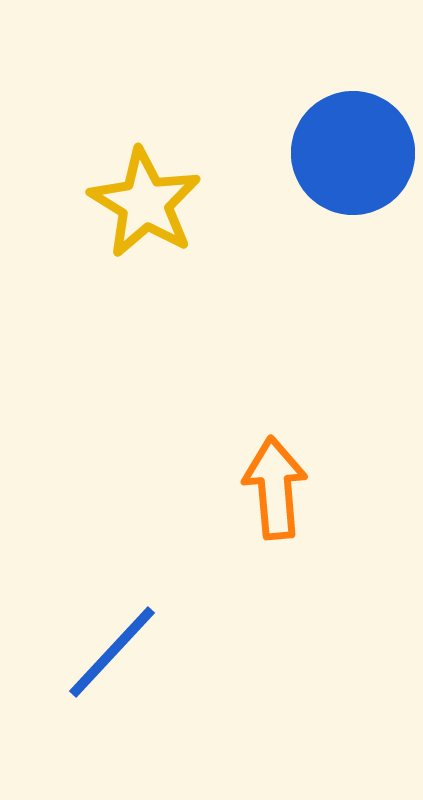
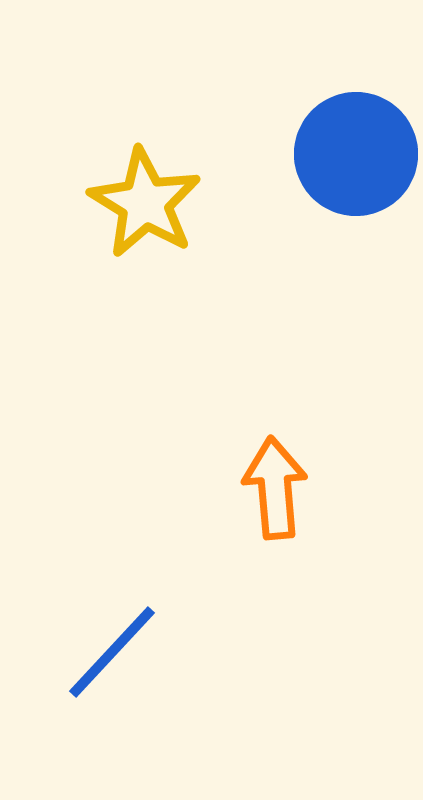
blue circle: moved 3 px right, 1 px down
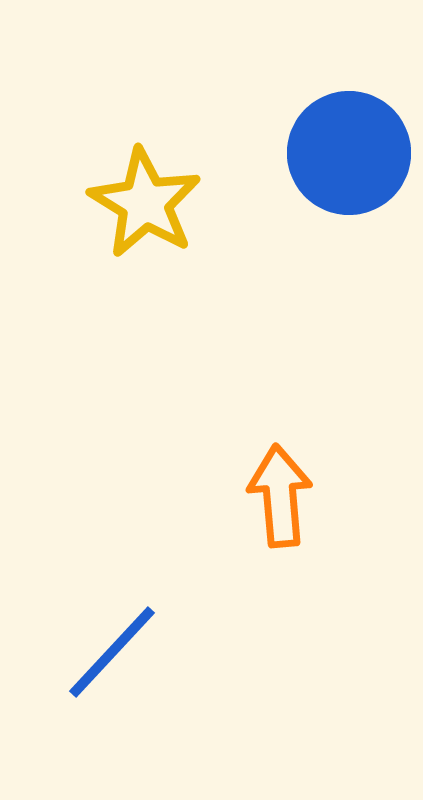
blue circle: moved 7 px left, 1 px up
orange arrow: moved 5 px right, 8 px down
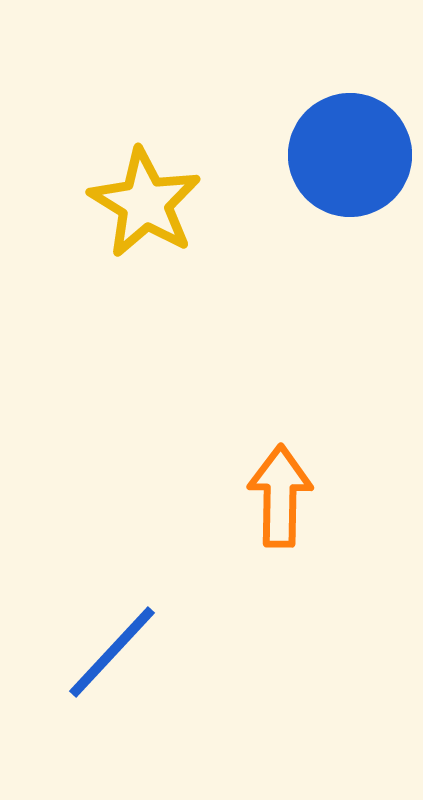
blue circle: moved 1 px right, 2 px down
orange arrow: rotated 6 degrees clockwise
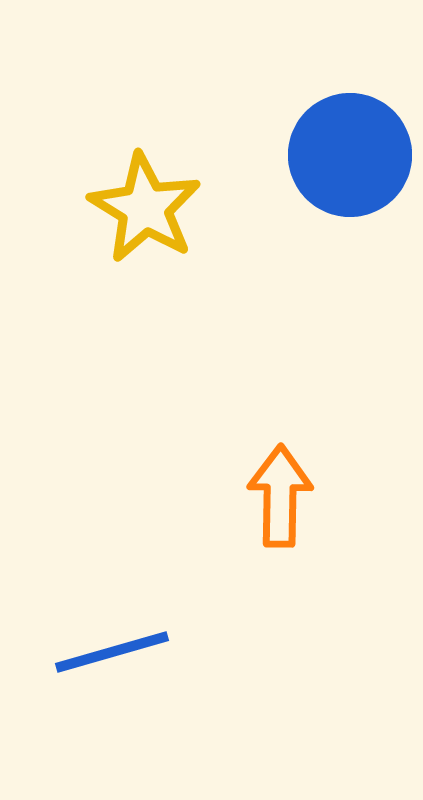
yellow star: moved 5 px down
blue line: rotated 31 degrees clockwise
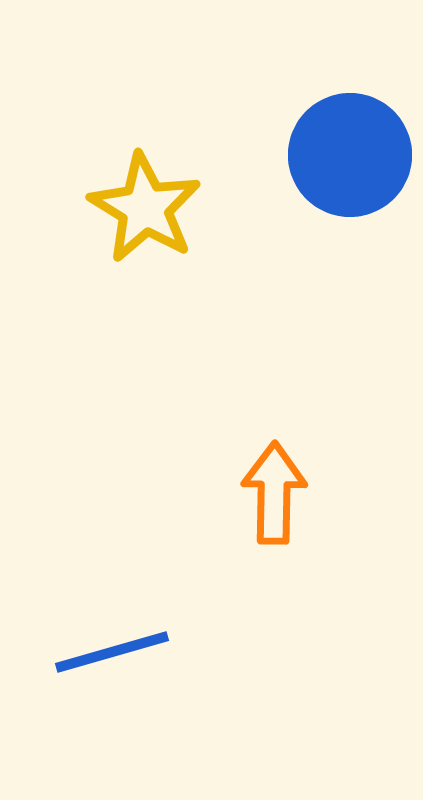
orange arrow: moved 6 px left, 3 px up
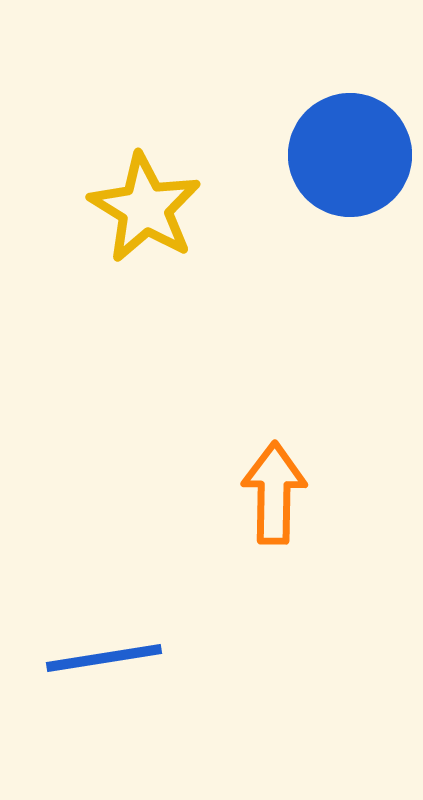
blue line: moved 8 px left, 6 px down; rotated 7 degrees clockwise
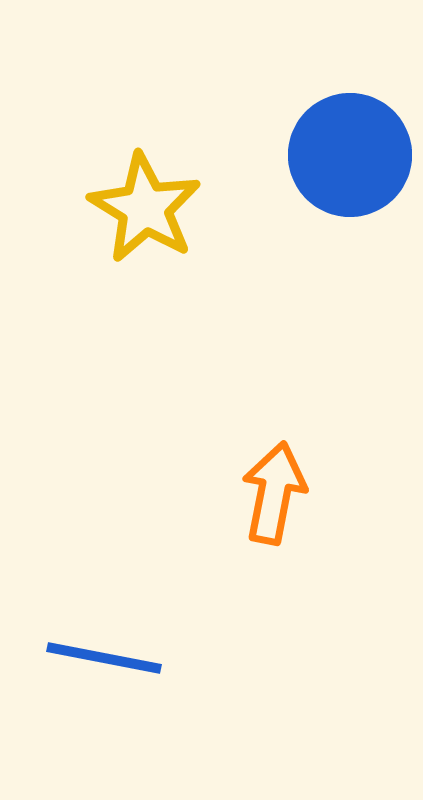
orange arrow: rotated 10 degrees clockwise
blue line: rotated 20 degrees clockwise
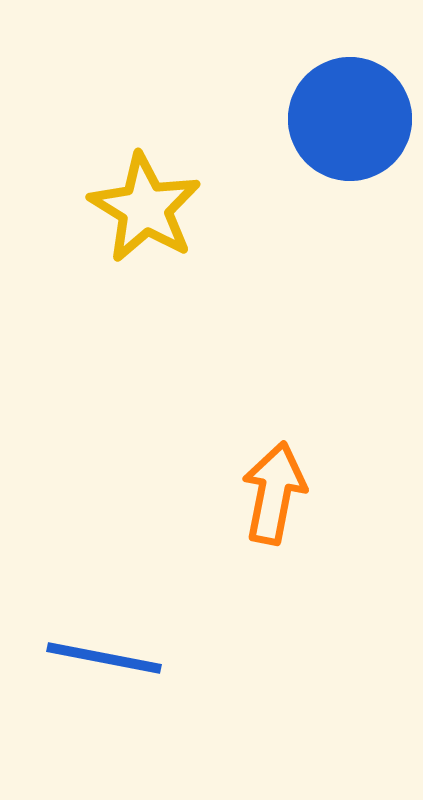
blue circle: moved 36 px up
